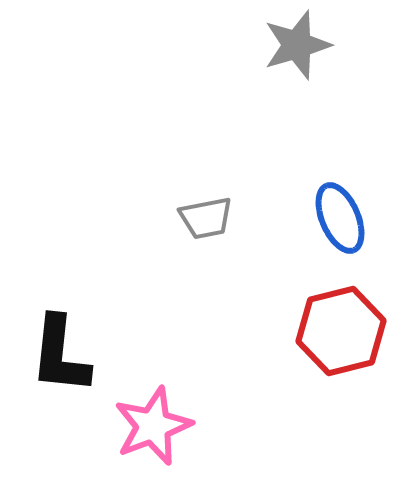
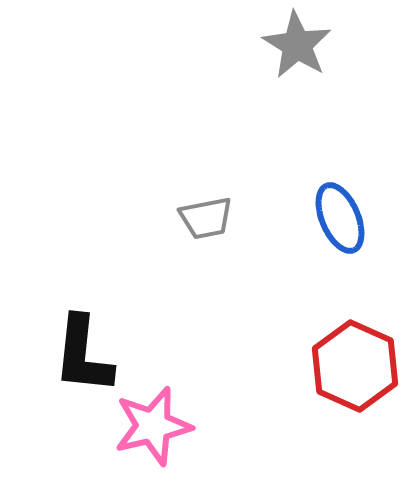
gray star: rotated 24 degrees counterclockwise
red hexagon: moved 14 px right, 35 px down; rotated 22 degrees counterclockwise
black L-shape: moved 23 px right
pink star: rotated 8 degrees clockwise
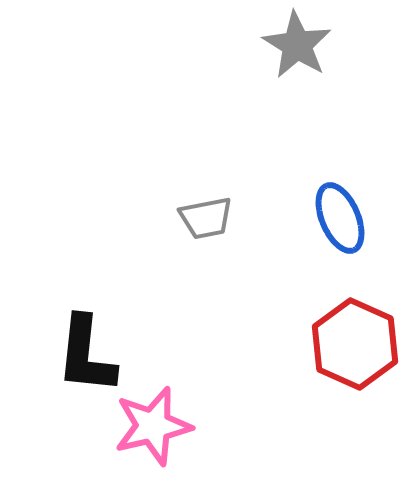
black L-shape: moved 3 px right
red hexagon: moved 22 px up
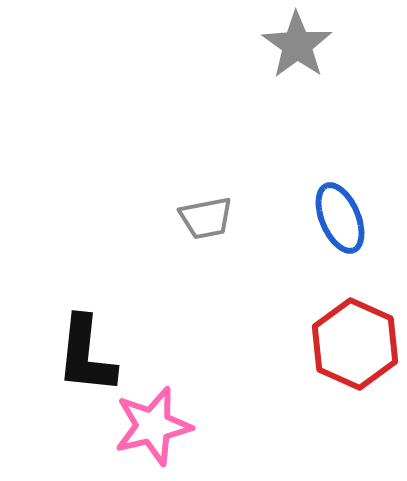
gray star: rotated 4 degrees clockwise
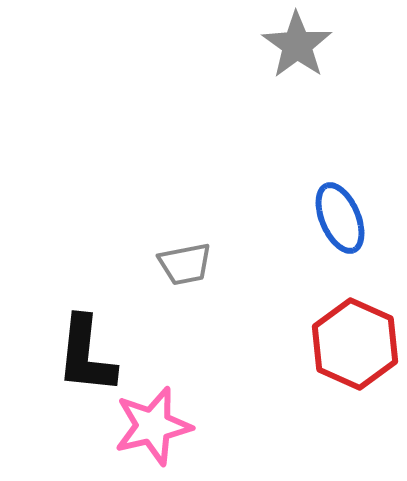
gray trapezoid: moved 21 px left, 46 px down
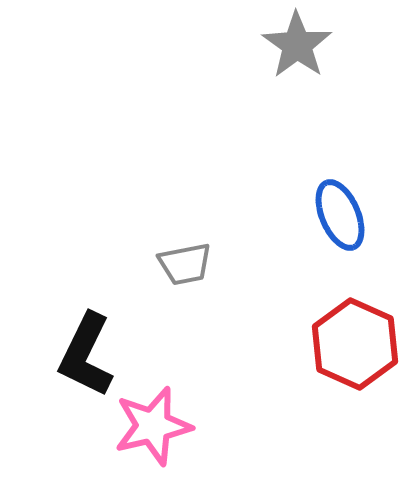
blue ellipse: moved 3 px up
black L-shape: rotated 20 degrees clockwise
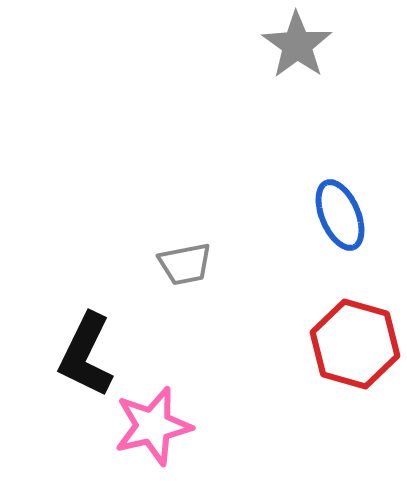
red hexagon: rotated 8 degrees counterclockwise
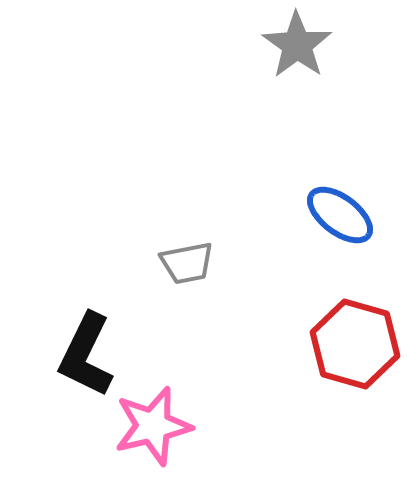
blue ellipse: rotated 30 degrees counterclockwise
gray trapezoid: moved 2 px right, 1 px up
